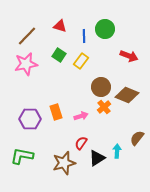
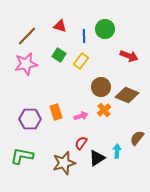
orange cross: moved 3 px down
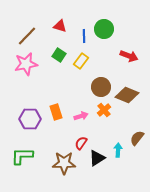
green circle: moved 1 px left
cyan arrow: moved 1 px right, 1 px up
green L-shape: rotated 10 degrees counterclockwise
brown star: rotated 15 degrees clockwise
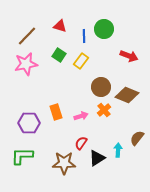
purple hexagon: moved 1 px left, 4 px down
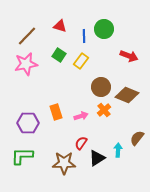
purple hexagon: moved 1 px left
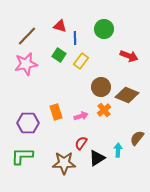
blue line: moved 9 px left, 2 px down
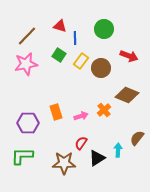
brown circle: moved 19 px up
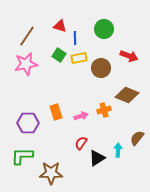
brown line: rotated 10 degrees counterclockwise
yellow rectangle: moved 2 px left, 3 px up; rotated 42 degrees clockwise
orange cross: rotated 24 degrees clockwise
brown star: moved 13 px left, 10 px down
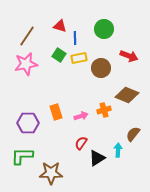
brown semicircle: moved 4 px left, 4 px up
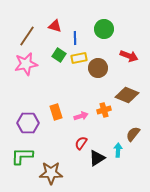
red triangle: moved 5 px left
brown circle: moved 3 px left
